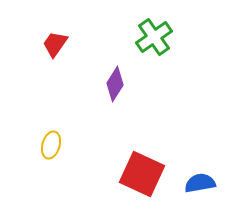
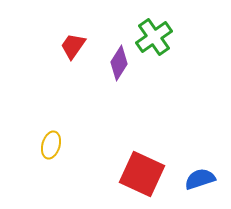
red trapezoid: moved 18 px right, 2 px down
purple diamond: moved 4 px right, 21 px up
blue semicircle: moved 4 px up; rotated 8 degrees counterclockwise
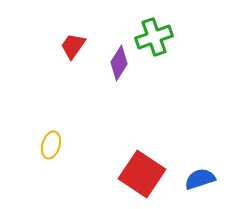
green cross: rotated 15 degrees clockwise
red square: rotated 9 degrees clockwise
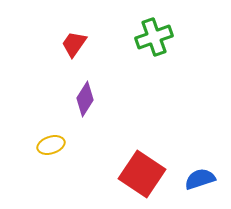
red trapezoid: moved 1 px right, 2 px up
purple diamond: moved 34 px left, 36 px down
yellow ellipse: rotated 56 degrees clockwise
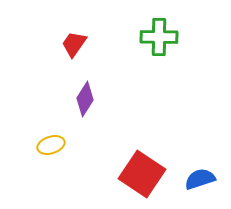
green cross: moved 5 px right; rotated 21 degrees clockwise
